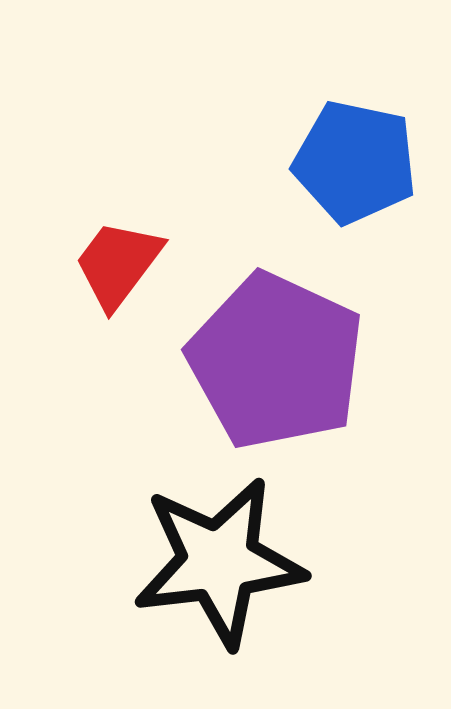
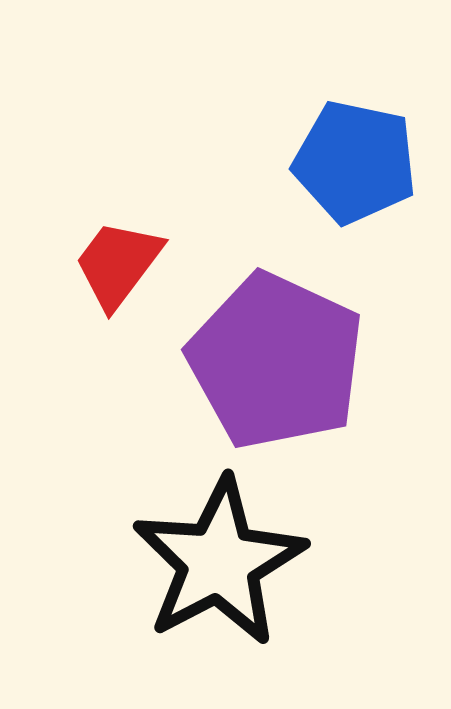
black star: rotated 21 degrees counterclockwise
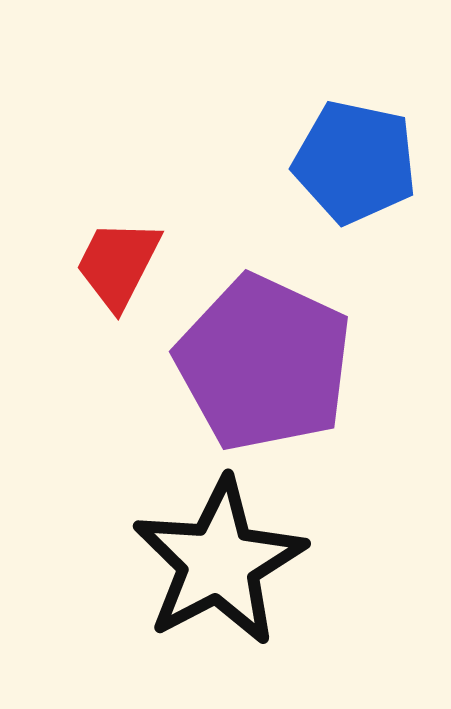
red trapezoid: rotated 10 degrees counterclockwise
purple pentagon: moved 12 px left, 2 px down
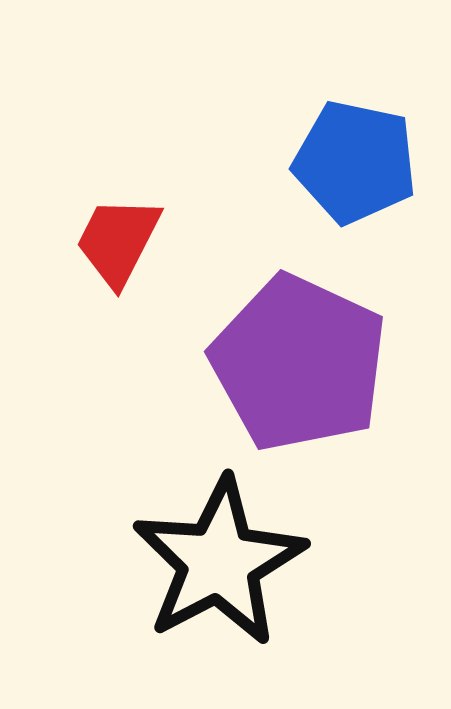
red trapezoid: moved 23 px up
purple pentagon: moved 35 px right
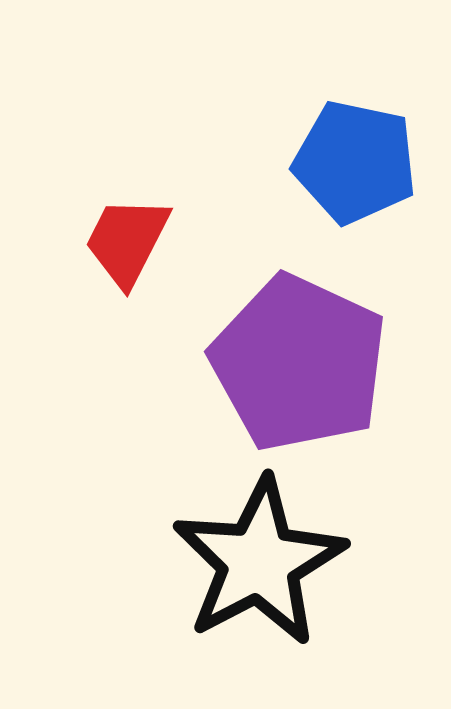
red trapezoid: moved 9 px right
black star: moved 40 px right
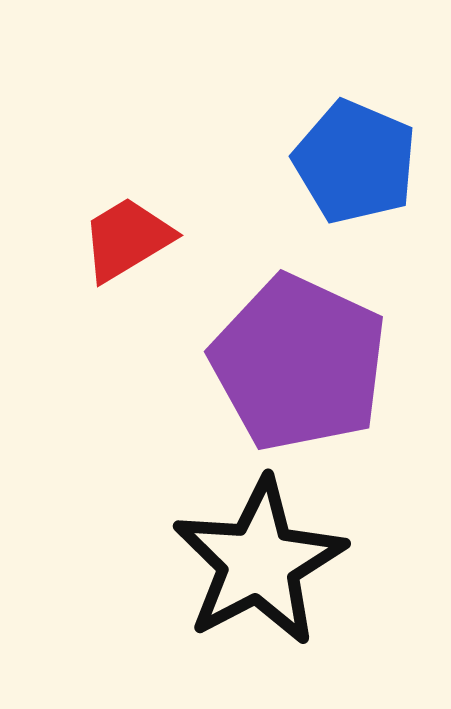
blue pentagon: rotated 11 degrees clockwise
red trapezoid: moved 2 px up; rotated 32 degrees clockwise
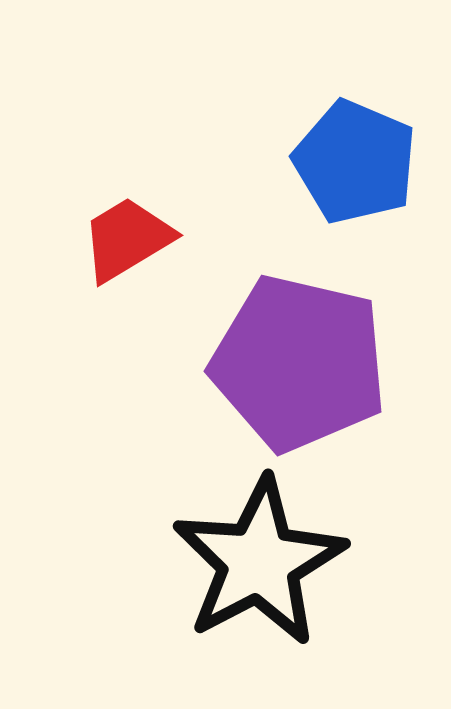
purple pentagon: rotated 12 degrees counterclockwise
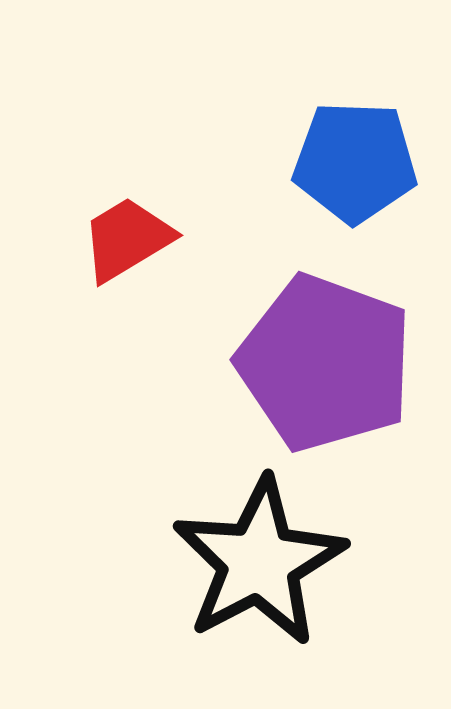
blue pentagon: rotated 21 degrees counterclockwise
purple pentagon: moved 26 px right; rotated 7 degrees clockwise
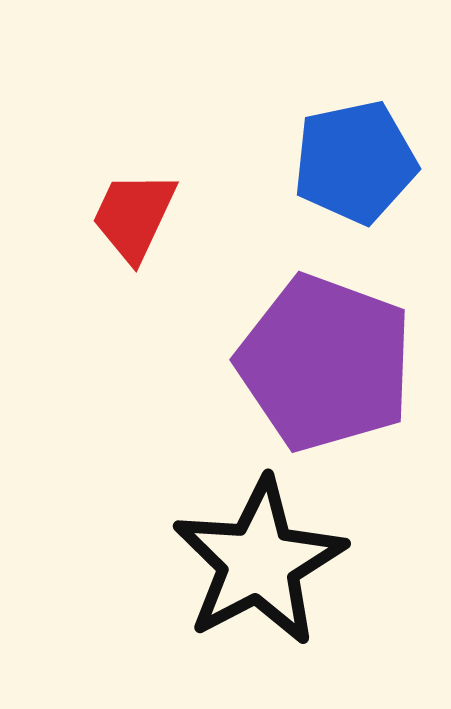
blue pentagon: rotated 14 degrees counterclockwise
red trapezoid: moved 7 px right, 23 px up; rotated 34 degrees counterclockwise
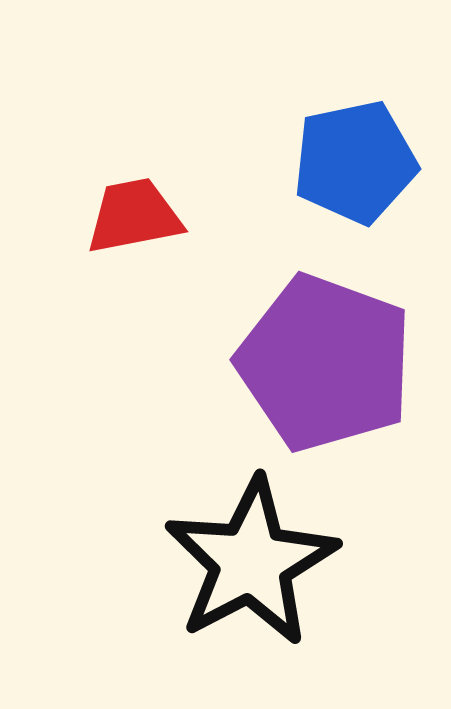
red trapezoid: rotated 54 degrees clockwise
black star: moved 8 px left
